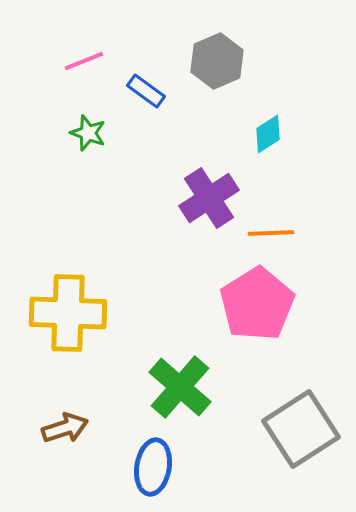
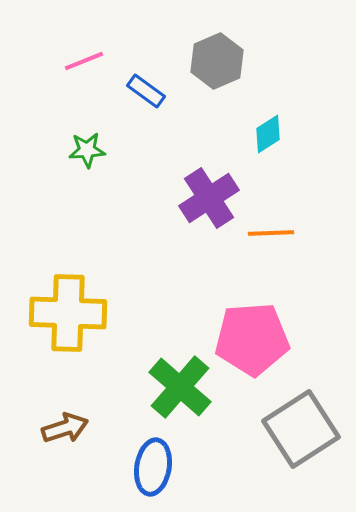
green star: moved 1 px left, 17 px down; rotated 24 degrees counterclockwise
pink pentagon: moved 5 px left, 35 px down; rotated 28 degrees clockwise
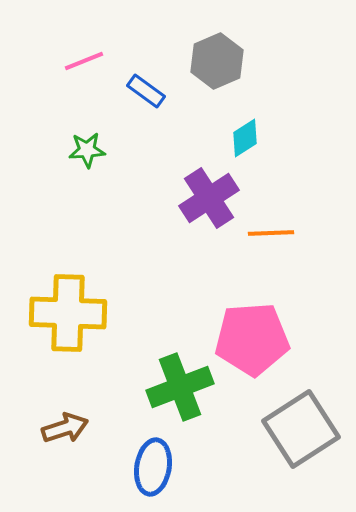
cyan diamond: moved 23 px left, 4 px down
green cross: rotated 28 degrees clockwise
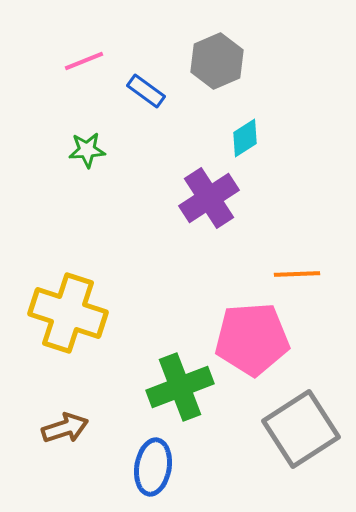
orange line: moved 26 px right, 41 px down
yellow cross: rotated 16 degrees clockwise
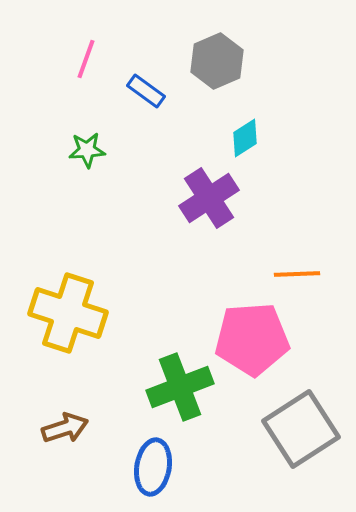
pink line: moved 2 px right, 2 px up; rotated 48 degrees counterclockwise
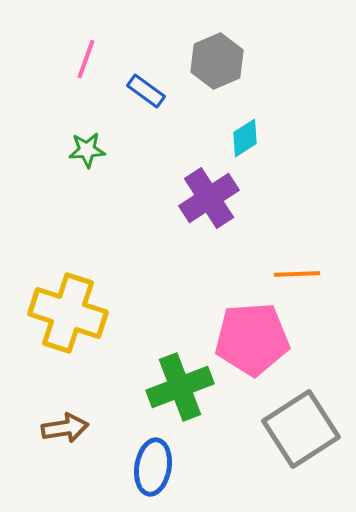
brown arrow: rotated 9 degrees clockwise
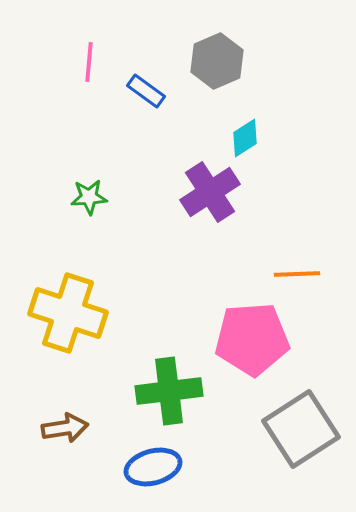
pink line: moved 3 px right, 3 px down; rotated 15 degrees counterclockwise
green star: moved 2 px right, 47 px down
purple cross: moved 1 px right, 6 px up
green cross: moved 11 px left, 4 px down; rotated 14 degrees clockwise
blue ellipse: rotated 66 degrees clockwise
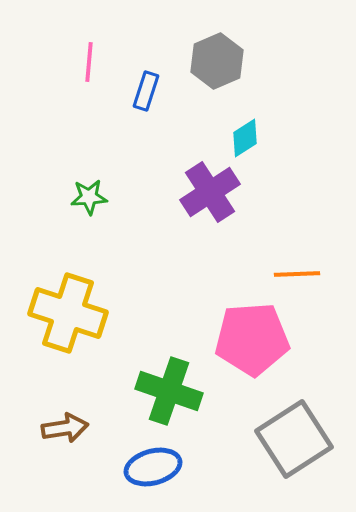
blue rectangle: rotated 72 degrees clockwise
green cross: rotated 26 degrees clockwise
gray square: moved 7 px left, 10 px down
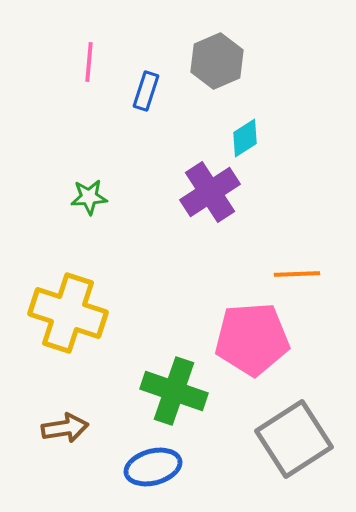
green cross: moved 5 px right
